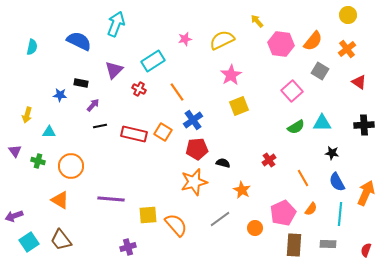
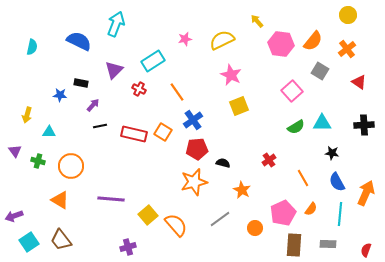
pink star at (231, 75): rotated 15 degrees counterclockwise
yellow square at (148, 215): rotated 36 degrees counterclockwise
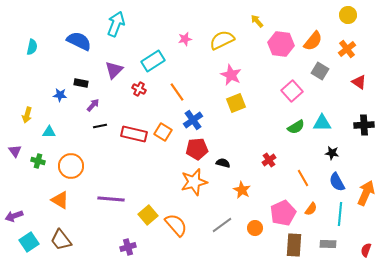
yellow square at (239, 106): moved 3 px left, 3 px up
gray line at (220, 219): moved 2 px right, 6 px down
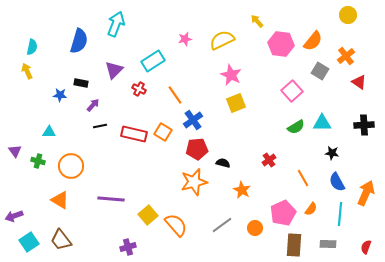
blue semicircle at (79, 41): rotated 80 degrees clockwise
orange cross at (347, 49): moved 1 px left, 7 px down
orange line at (177, 92): moved 2 px left, 3 px down
yellow arrow at (27, 115): moved 44 px up; rotated 140 degrees clockwise
red semicircle at (366, 250): moved 3 px up
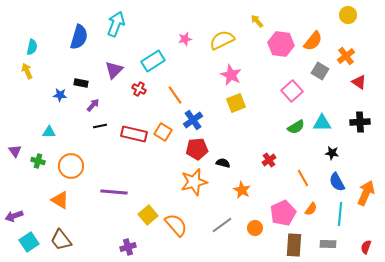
blue semicircle at (79, 41): moved 4 px up
black cross at (364, 125): moved 4 px left, 3 px up
purple line at (111, 199): moved 3 px right, 7 px up
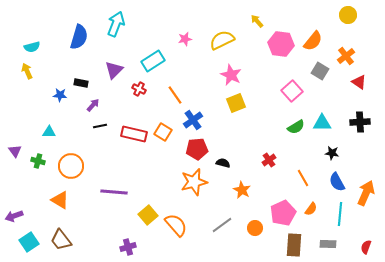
cyan semicircle at (32, 47): rotated 63 degrees clockwise
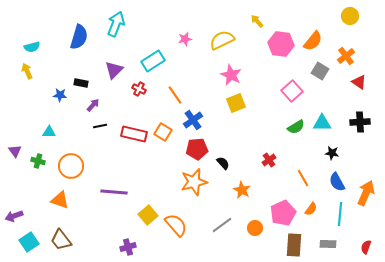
yellow circle at (348, 15): moved 2 px right, 1 px down
black semicircle at (223, 163): rotated 32 degrees clockwise
orange triangle at (60, 200): rotated 12 degrees counterclockwise
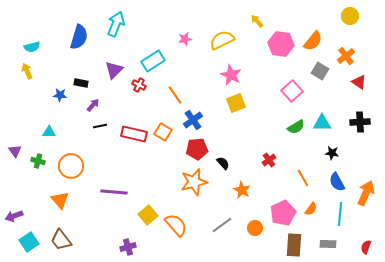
red cross at (139, 89): moved 4 px up
orange triangle at (60, 200): rotated 30 degrees clockwise
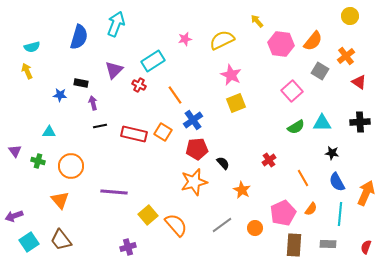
purple arrow at (93, 105): moved 2 px up; rotated 56 degrees counterclockwise
